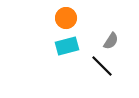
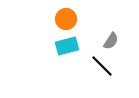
orange circle: moved 1 px down
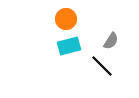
cyan rectangle: moved 2 px right
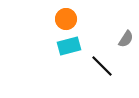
gray semicircle: moved 15 px right, 2 px up
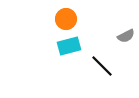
gray semicircle: moved 3 px up; rotated 30 degrees clockwise
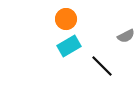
cyan rectangle: rotated 15 degrees counterclockwise
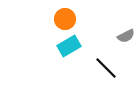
orange circle: moved 1 px left
black line: moved 4 px right, 2 px down
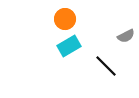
black line: moved 2 px up
